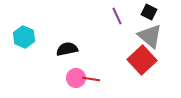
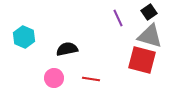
black square: rotated 28 degrees clockwise
purple line: moved 1 px right, 2 px down
gray triangle: rotated 24 degrees counterclockwise
red square: rotated 32 degrees counterclockwise
pink circle: moved 22 px left
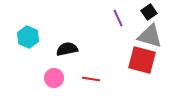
cyan hexagon: moved 4 px right
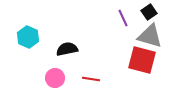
purple line: moved 5 px right
pink circle: moved 1 px right
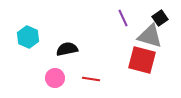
black square: moved 11 px right, 6 px down
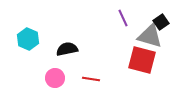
black square: moved 1 px right, 4 px down
cyan hexagon: moved 2 px down
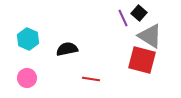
black square: moved 22 px left, 9 px up; rotated 14 degrees counterclockwise
gray triangle: rotated 16 degrees clockwise
pink circle: moved 28 px left
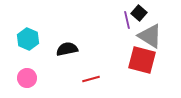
purple line: moved 4 px right, 2 px down; rotated 12 degrees clockwise
red line: rotated 24 degrees counterclockwise
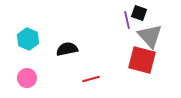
black square: rotated 21 degrees counterclockwise
gray triangle: rotated 16 degrees clockwise
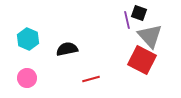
red square: rotated 12 degrees clockwise
